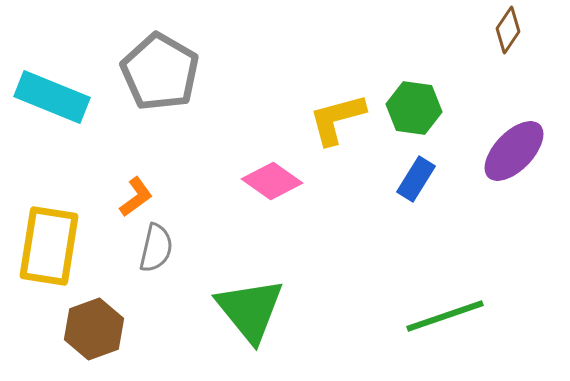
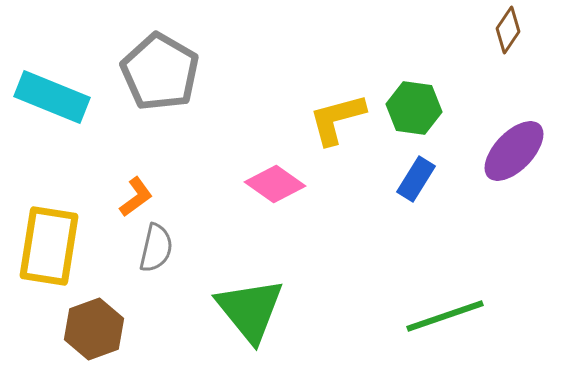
pink diamond: moved 3 px right, 3 px down
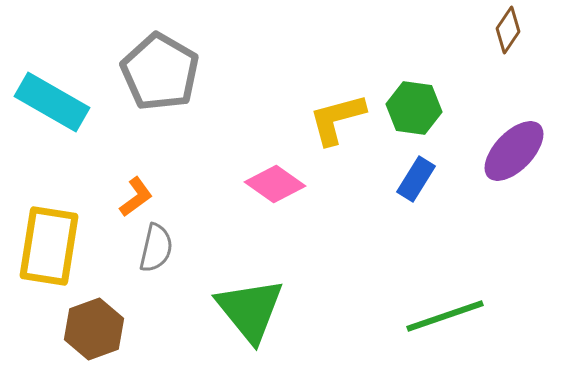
cyan rectangle: moved 5 px down; rotated 8 degrees clockwise
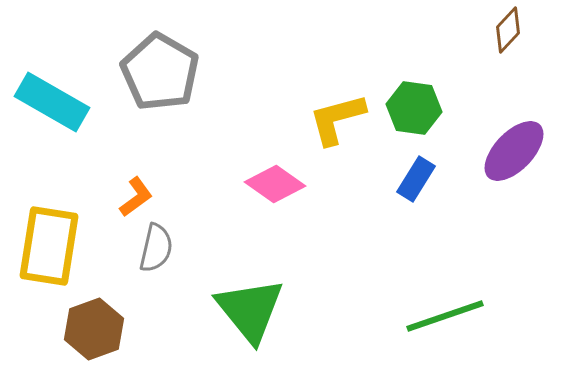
brown diamond: rotated 9 degrees clockwise
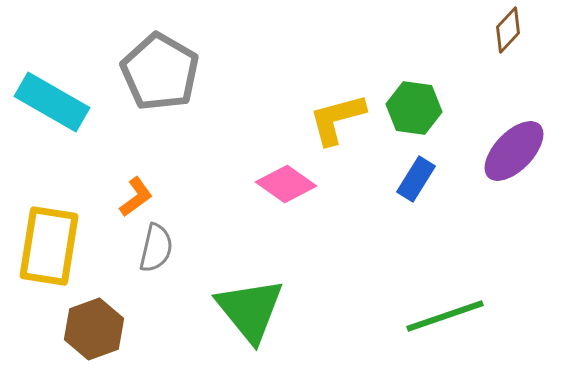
pink diamond: moved 11 px right
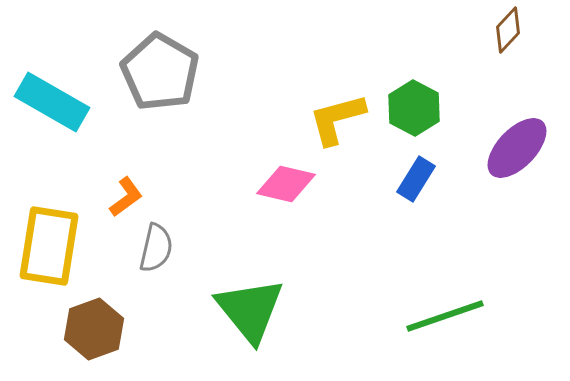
green hexagon: rotated 20 degrees clockwise
purple ellipse: moved 3 px right, 3 px up
pink diamond: rotated 22 degrees counterclockwise
orange L-shape: moved 10 px left
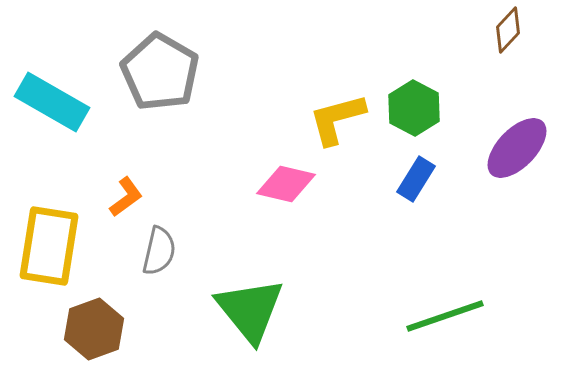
gray semicircle: moved 3 px right, 3 px down
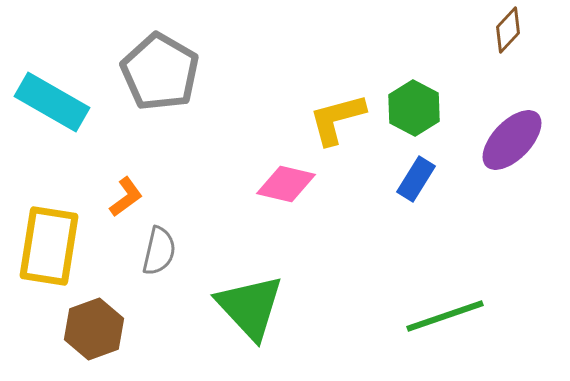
purple ellipse: moved 5 px left, 8 px up
green triangle: moved 3 px up; rotated 4 degrees counterclockwise
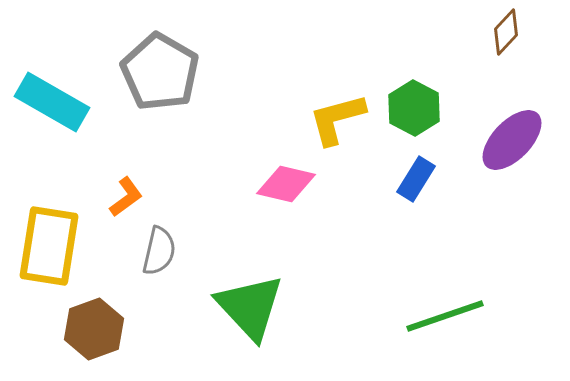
brown diamond: moved 2 px left, 2 px down
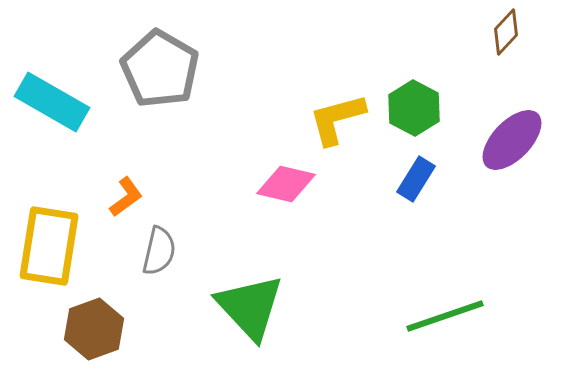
gray pentagon: moved 3 px up
